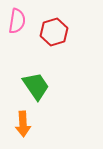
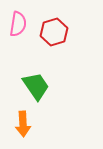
pink semicircle: moved 1 px right, 3 px down
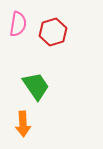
red hexagon: moved 1 px left
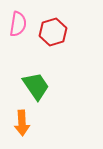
orange arrow: moved 1 px left, 1 px up
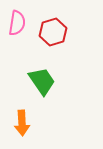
pink semicircle: moved 1 px left, 1 px up
green trapezoid: moved 6 px right, 5 px up
